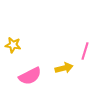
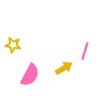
yellow arrow: rotated 18 degrees counterclockwise
pink semicircle: moved 1 px up; rotated 35 degrees counterclockwise
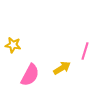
yellow arrow: moved 2 px left
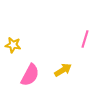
pink line: moved 12 px up
yellow arrow: moved 1 px right, 2 px down
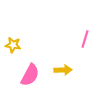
yellow arrow: rotated 30 degrees clockwise
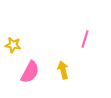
yellow arrow: rotated 102 degrees counterclockwise
pink semicircle: moved 3 px up
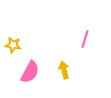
yellow arrow: moved 1 px right
